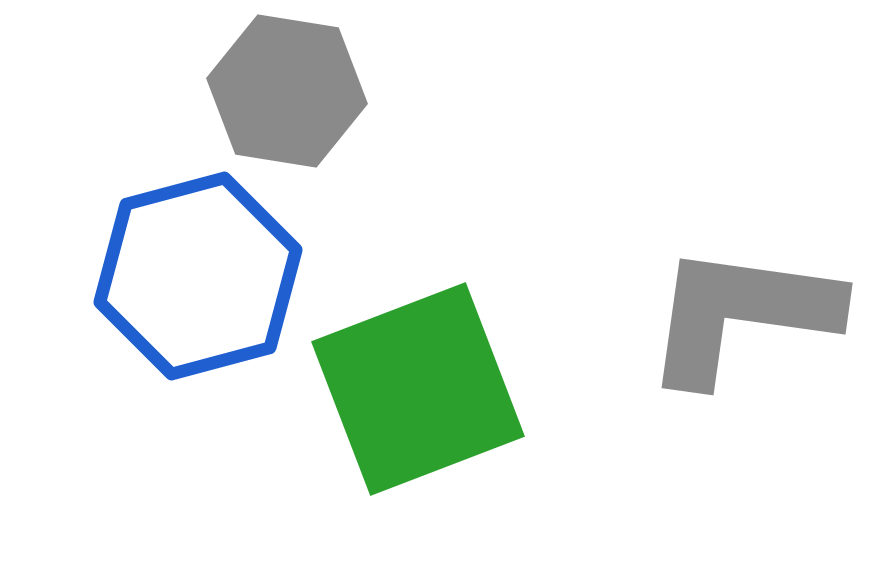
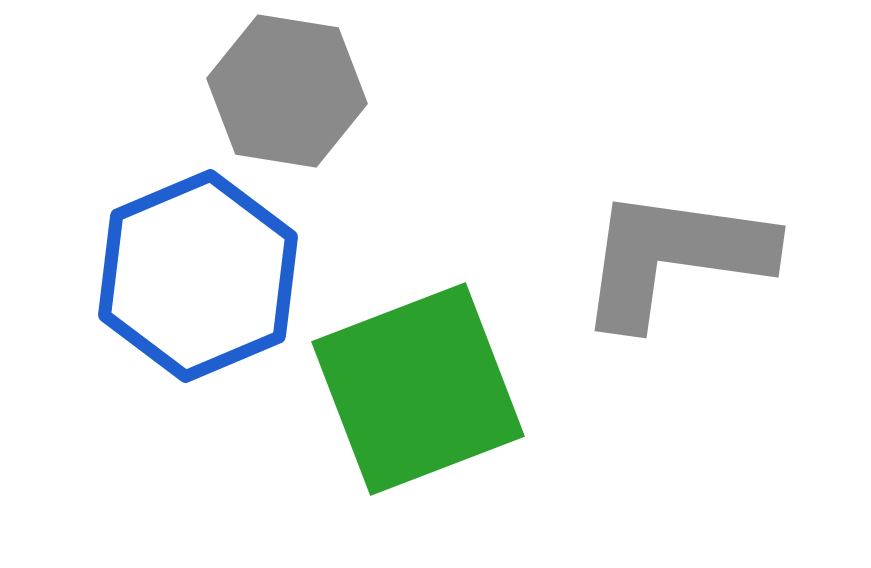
blue hexagon: rotated 8 degrees counterclockwise
gray L-shape: moved 67 px left, 57 px up
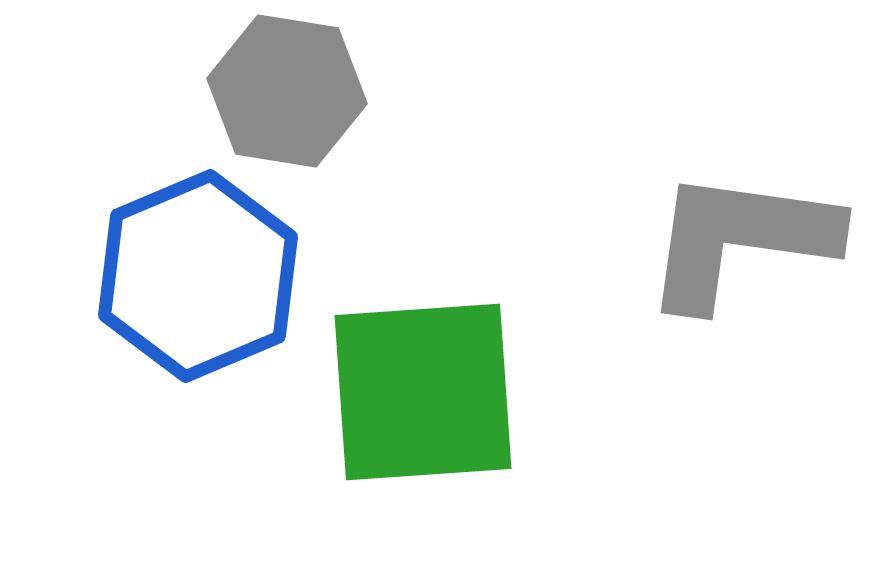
gray L-shape: moved 66 px right, 18 px up
green square: moved 5 px right, 3 px down; rotated 17 degrees clockwise
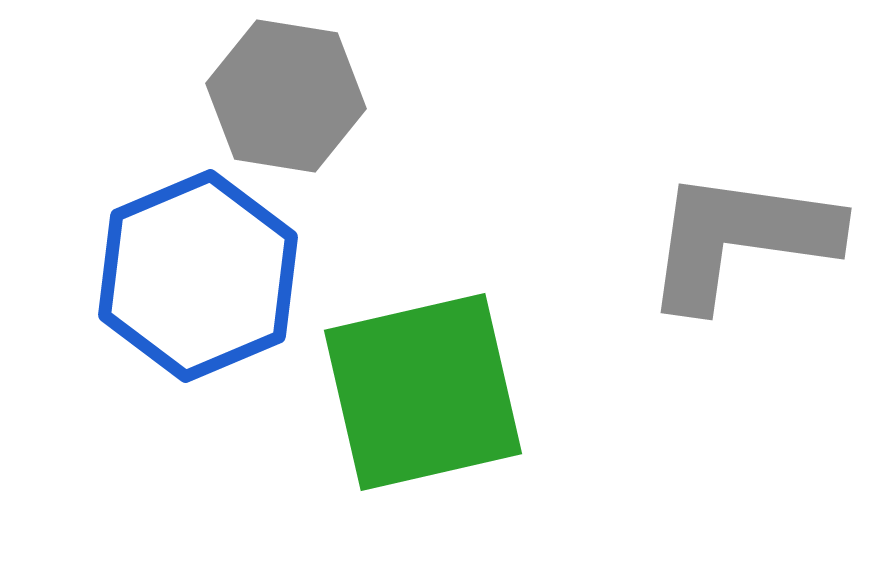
gray hexagon: moved 1 px left, 5 px down
green square: rotated 9 degrees counterclockwise
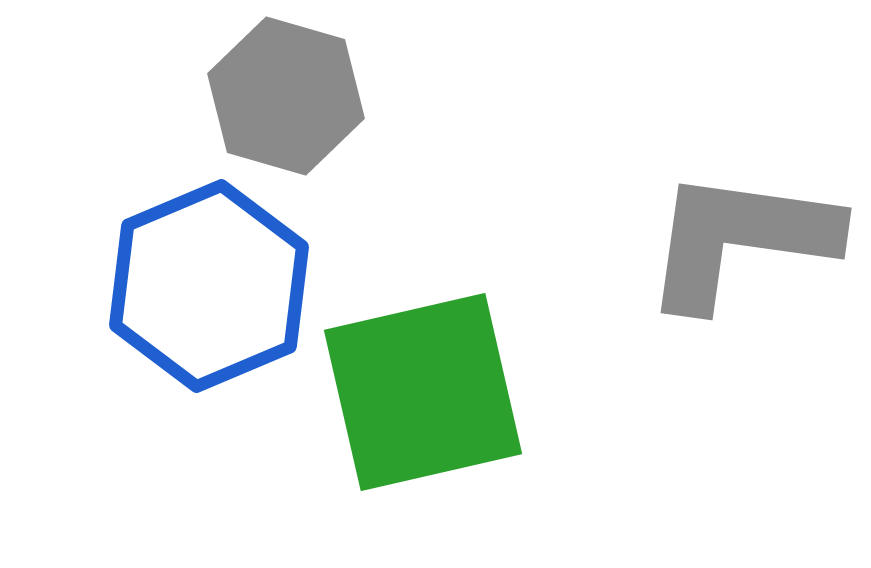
gray hexagon: rotated 7 degrees clockwise
blue hexagon: moved 11 px right, 10 px down
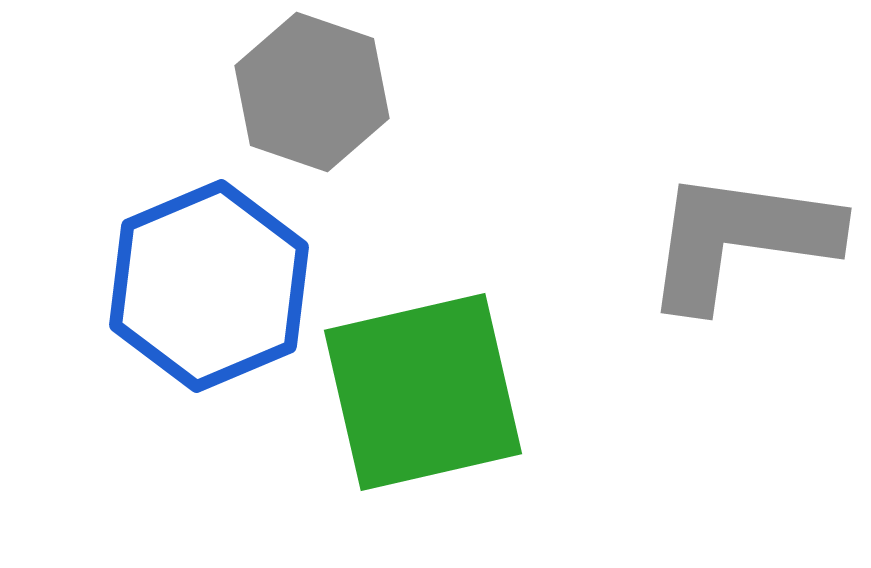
gray hexagon: moved 26 px right, 4 px up; rotated 3 degrees clockwise
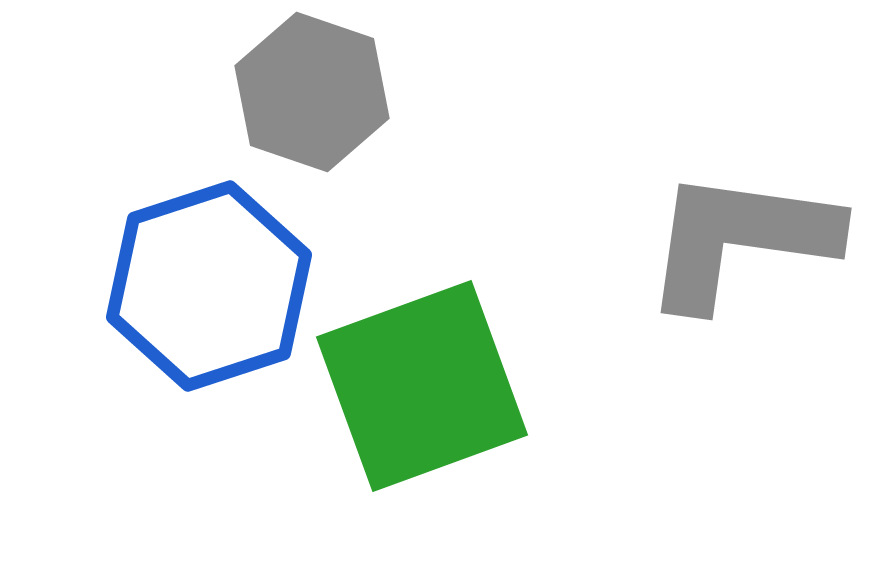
blue hexagon: rotated 5 degrees clockwise
green square: moved 1 px left, 6 px up; rotated 7 degrees counterclockwise
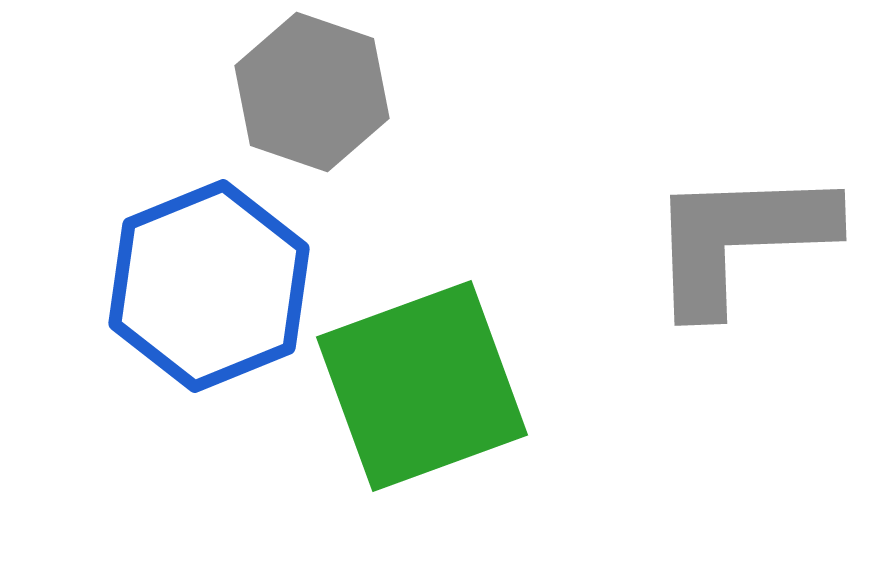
gray L-shape: rotated 10 degrees counterclockwise
blue hexagon: rotated 4 degrees counterclockwise
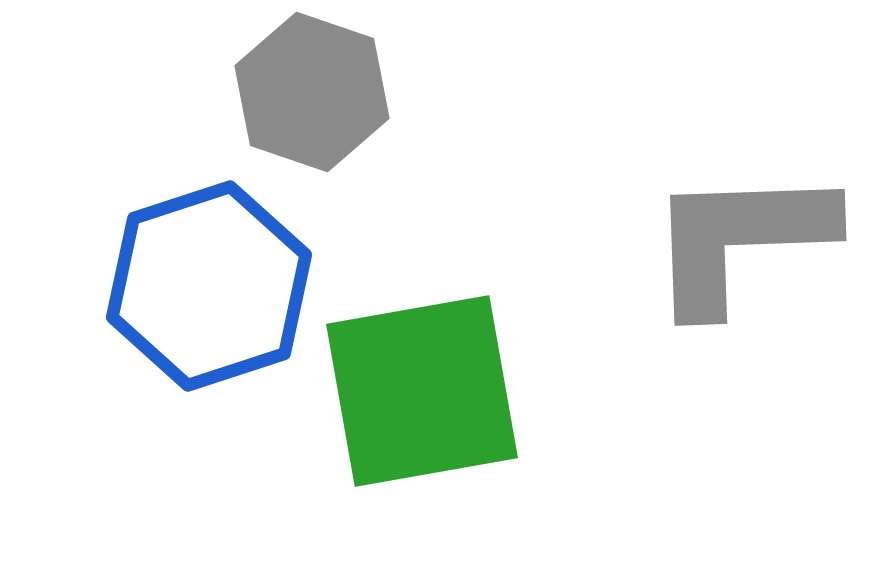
blue hexagon: rotated 4 degrees clockwise
green square: moved 5 px down; rotated 10 degrees clockwise
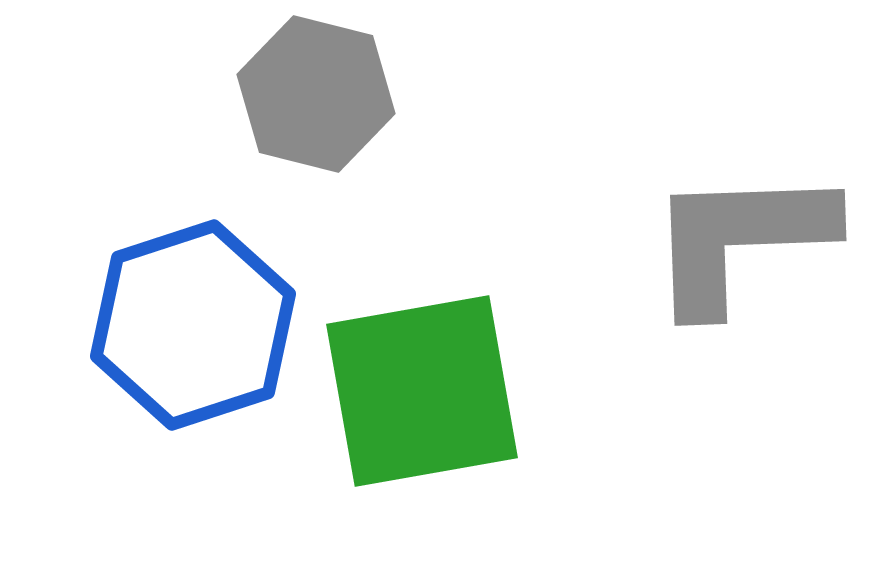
gray hexagon: moved 4 px right, 2 px down; rotated 5 degrees counterclockwise
blue hexagon: moved 16 px left, 39 px down
